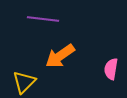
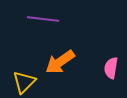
orange arrow: moved 6 px down
pink semicircle: moved 1 px up
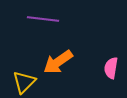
orange arrow: moved 2 px left
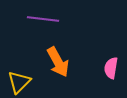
orange arrow: rotated 84 degrees counterclockwise
yellow triangle: moved 5 px left
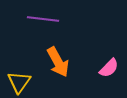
pink semicircle: moved 2 px left; rotated 145 degrees counterclockwise
yellow triangle: rotated 10 degrees counterclockwise
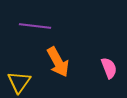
purple line: moved 8 px left, 7 px down
pink semicircle: rotated 65 degrees counterclockwise
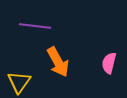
pink semicircle: moved 5 px up; rotated 145 degrees counterclockwise
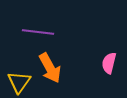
purple line: moved 3 px right, 6 px down
orange arrow: moved 8 px left, 6 px down
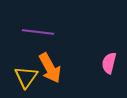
yellow triangle: moved 7 px right, 5 px up
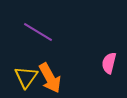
purple line: rotated 24 degrees clockwise
orange arrow: moved 10 px down
